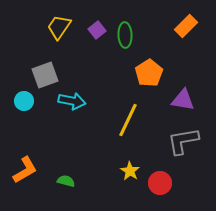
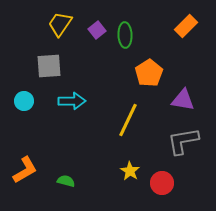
yellow trapezoid: moved 1 px right, 3 px up
gray square: moved 4 px right, 9 px up; rotated 16 degrees clockwise
cyan arrow: rotated 12 degrees counterclockwise
red circle: moved 2 px right
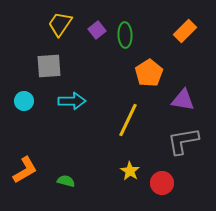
orange rectangle: moved 1 px left, 5 px down
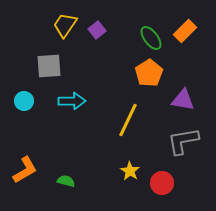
yellow trapezoid: moved 5 px right, 1 px down
green ellipse: moved 26 px right, 3 px down; rotated 35 degrees counterclockwise
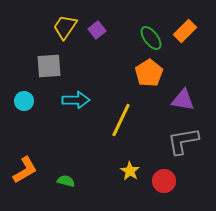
yellow trapezoid: moved 2 px down
cyan arrow: moved 4 px right, 1 px up
yellow line: moved 7 px left
red circle: moved 2 px right, 2 px up
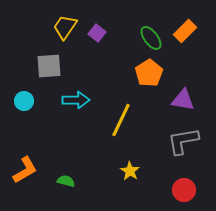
purple square: moved 3 px down; rotated 12 degrees counterclockwise
red circle: moved 20 px right, 9 px down
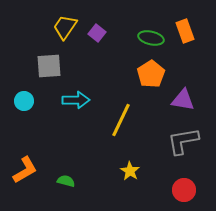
orange rectangle: rotated 65 degrees counterclockwise
green ellipse: rotated 40 degrees counterclockwise
orange pentagon: moved 2 px right, 1 px down
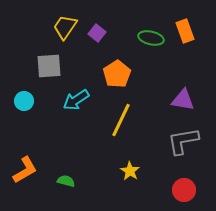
orange pentagon: moved 34 px left
cyan arrow: rotated 148 degrees clockwise
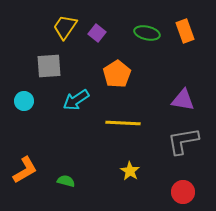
green ellipse: moved 4 px left, 5 px up
yellow line: moved 2 px right, 3 px down; rotated 68 degrees clockwise
red circle: moved 1 px left, 2 px down
